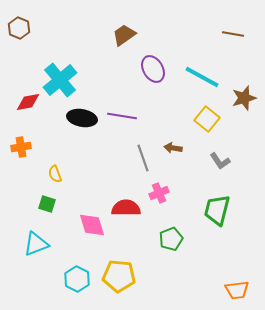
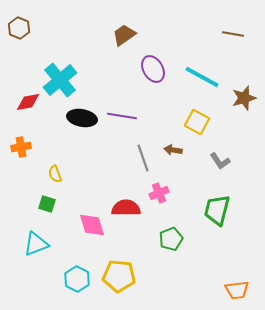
yellow square: moved 10 px left, 3 px down; rotated 10 degrees counterclockwise
brown arrow: moved 2 px down
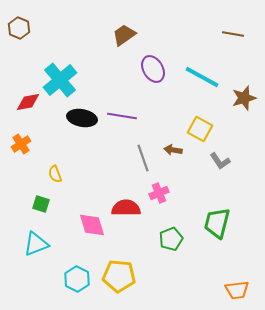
yellow square: moved 3 px right, 7 px down
orange cross: moved 3 px up; rotated 24 degrees counterclockwise
green square: moved 6 px left
green trapezoid: moved 13 px down
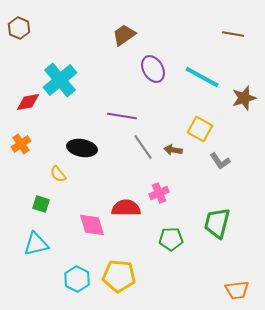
black ellipse: moved 30 px down
gray line: moved 11 px up; rotated 16 degrees counterclockwise
yellow semicircle: moved 3 px right; rotated 18 degrees counterclockwise
green pentagon: rotated 20 degrees clockwise
cyan triangle: rotated 8 degrees clockwise
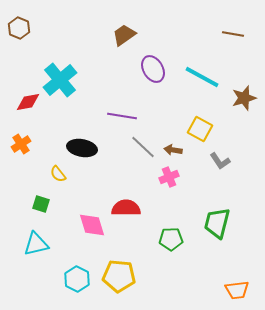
gray line: rotated 12 degrees counterclockwise
pink cross: moved 10 px right, 16 px up
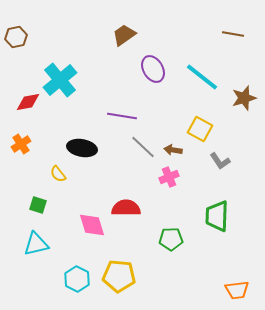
brown hexagon: moved 3 px left, 9 px down; rotated 25 degrees clockwise
cyan line: rotated 9 degrees clockwise
green square: moved 3 px left, 1 px down
green trapezoid: moved 7 px up; rotated 12 degrees counterclockwise
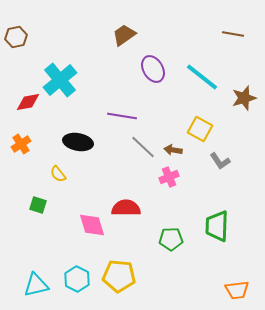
black ellipse: moved 4 px left, 6 px up
green trapezoid: moved 10 px down
cyan triangle: moved 41 px down
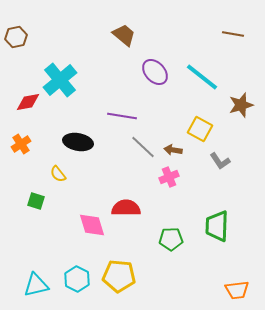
brown trapezoid: rotated 75 degrees clockwise
purple ellipse: moved 2 px right, 3 px down; rotated 12 degrees counterclockwise
brown star: moved 3 px left, 7 px down
green square: moved 2 px left, 4 px up
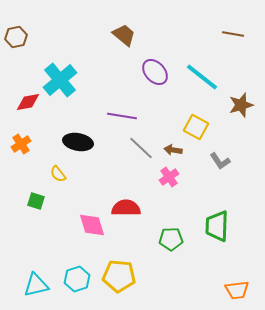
yellow square: moved 4 px left, 2 px up
gray line: moved 2 px left, 1 px down
pink cross: rotated 12 degrees counterclockwise
cyan hexagon: rotated 15 degrees clockwise
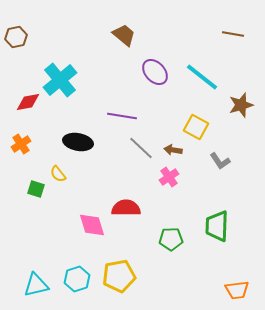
green square: moved 12 px up
yellow pentagon: rotated 16 degrees counterclockwise
